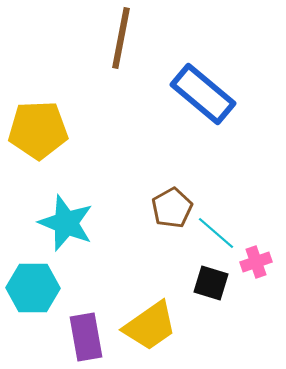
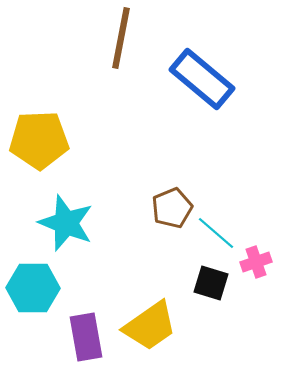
blue rectangle: moved 1 px left, 15 px up
yellow pentagon: moved 1 px right, 10 px down
brown pentagon: rotated 6 degrees clockwise
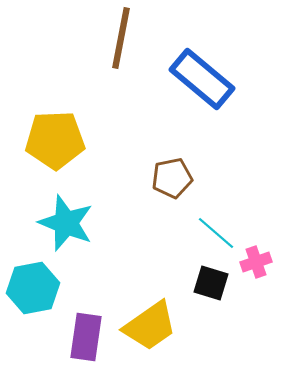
yellow pentagon: moved 16 px right
brown pentagon: moved 30 px up; rotated 12 degrees clockwise
cyan hexagon: rotated 12 degrees counterclockwise
purple rectangle: rotated 18 degrees clockwise
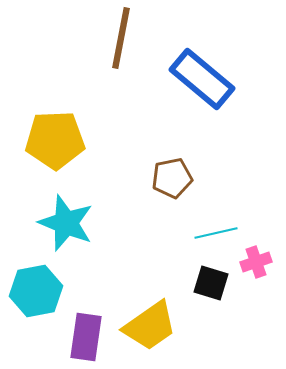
cyan line: rotated 54 degrees counterclockwise
cyan hexagon: moved 3 px right, 3 px down
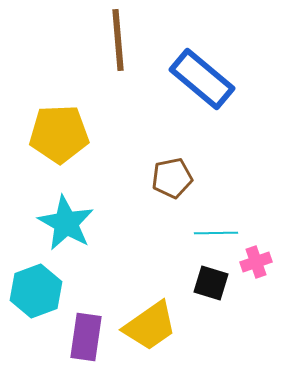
brown line: moved 3 px left, 2 px down; rotated 16 degrees counterclockwise
yellow pentagon: moved 4 px right, 6 px up
cyan star: rotated 8 degrees clockwise
cyan line: rotated 12 degrees clockwise
cyan hexagon: rotated 9 degrees counterclockwise
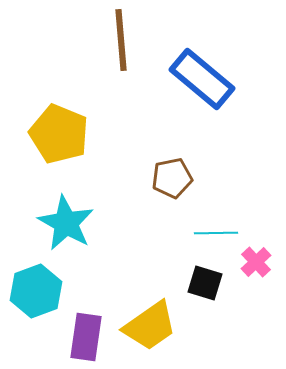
brown line: moved 3 px right
yellow pentagon: rotated 24 degrees clockwise
pink cross: rotated 24 degrees counterclockwise
black square: moved 6 px left
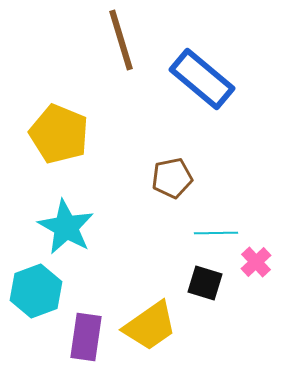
brown line: rotated 12 degrees counterclockwise
cyan star: moved 4 px down
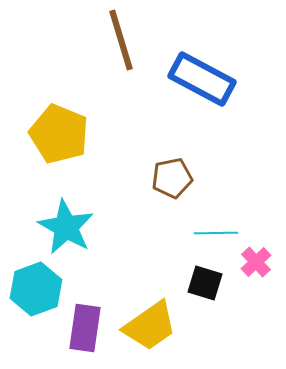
blue rectangle: rotated 12 degrees counterclockwise
cyan hexagon: moved 2 px up
purple rectangle: moved 1 px left, 9 px up
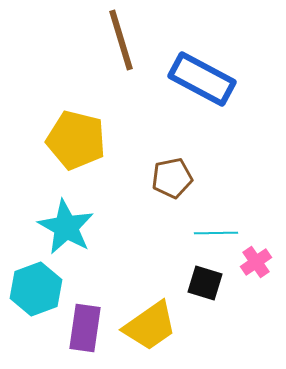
yellow pentagon: moved 17 px right, 6 px down; rotated 8 degrees counterclockwise
pink cross: rotated 8 degrees clockwise
